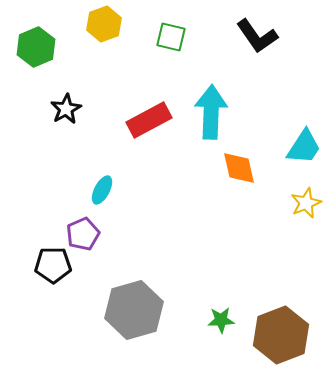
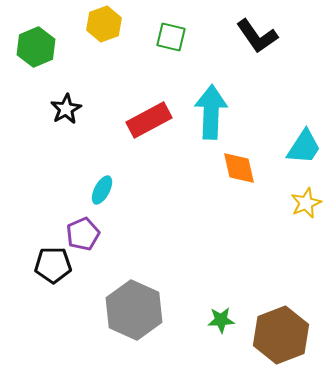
gray hexagon: rotated 20 degrees counterclockwise
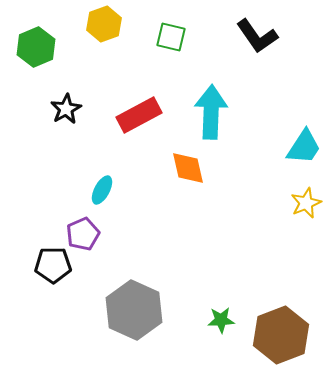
red rectangle: moved 10 px left, 5 px up
orange diamond: moved 51 px left
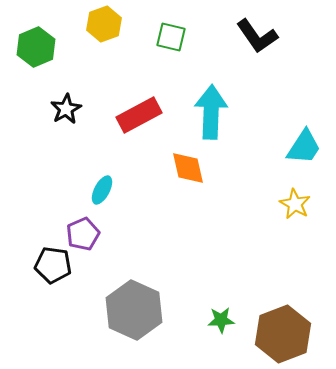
yellow star: moved 11 px left, 1 px down; rotated 20 degrees counterclockwise
black pentagon: rotated 9 degrees clockwise
brown hexagon: moved 2 px right, 1 px up
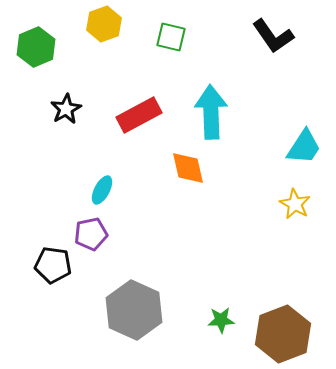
black L-shape: moved 16 px right
cyan arrow: rotated 4 degrees counterclockwise
purple pentagon: moved 8 px right; rotated 12 degrees clockwise
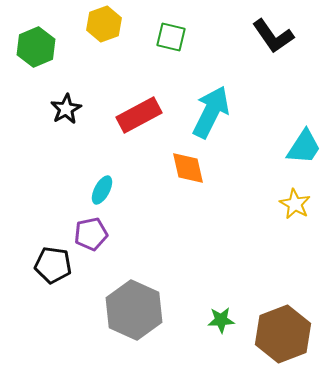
cyan arrow: rotated 28 degrees clockwise
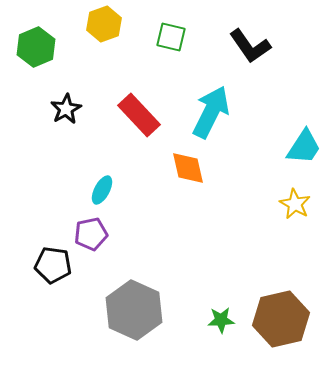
black L-shape: moved 23 px left, 10 px down
red rectangle: rotated 75 degrees clockwise
brown hexagon: moved 2 px left, 15 px up; rotated 8 degrees clockwise
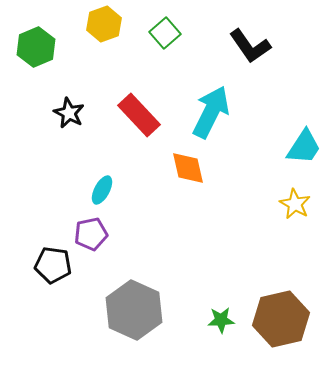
green square: moved 6 px left, 4 px up; rotated 36 degrees clockwise
black star: moved 3 px right, 4 px down; rotated 16 degrees counterclockwise
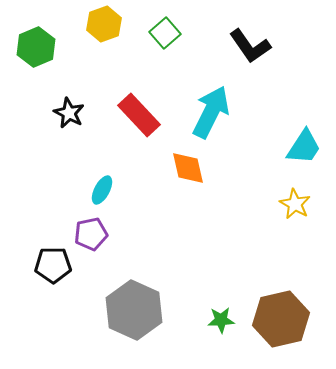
black pentagon: rotated 9 degrees counterclockwise
